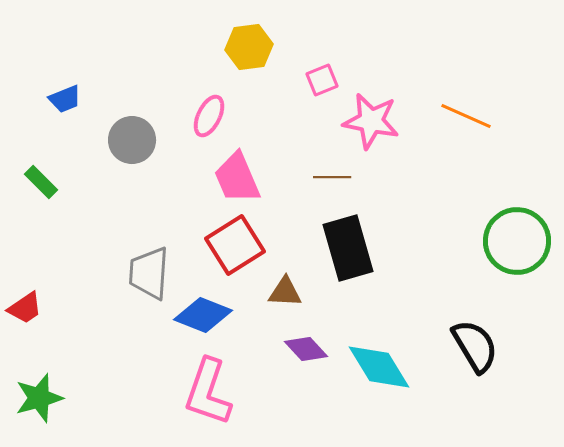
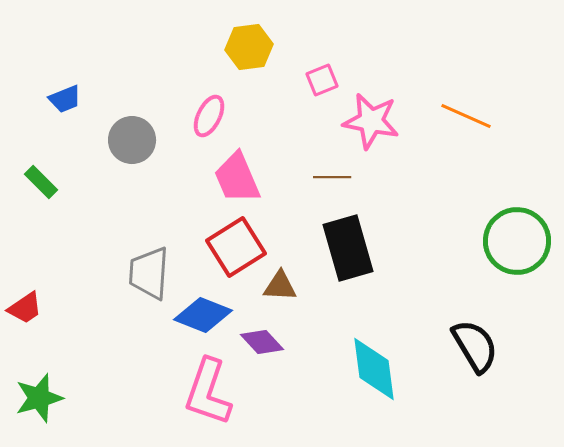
red square: moved 1 px right, 2 px down
brown triangle: moved 5 px left, 6 px up
purple diamond: moved 44 px left, 7 px up
cyan diamond: moved 5 px left, 2 px down; rotated 24 degrees clockwise
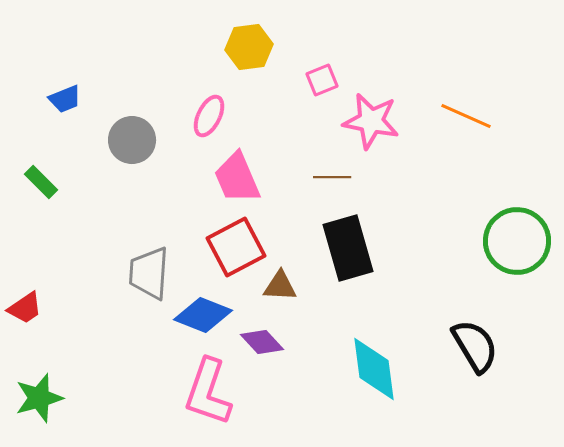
red square: rotated 4 degrees clockwise
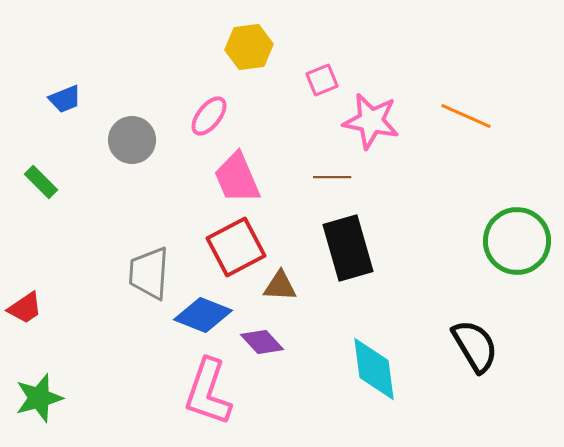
pink ellipse: rotated 12 degrees clockwise
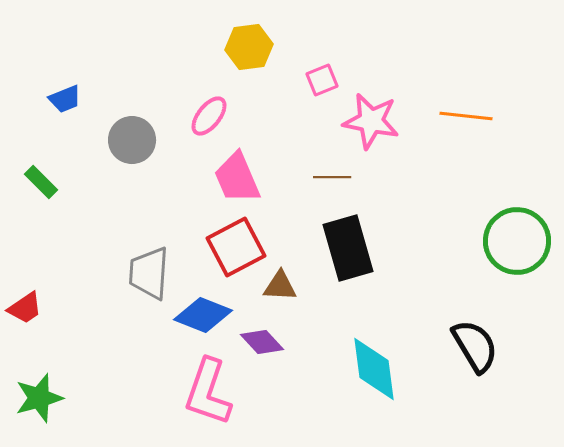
orange line: rotated 18 degrees counterclockwise
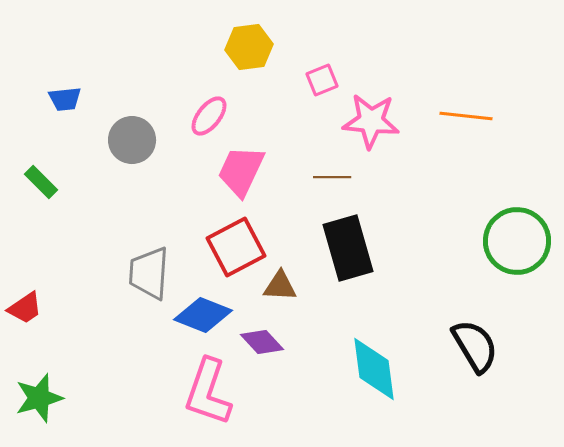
blue trapezoid: rotated 16 degrees clockwise
pink star: rotated 6 degrees counterclockwise
pink trapezoid: moved 4 px right, 7 px up; rotated 48 degrees clockwise
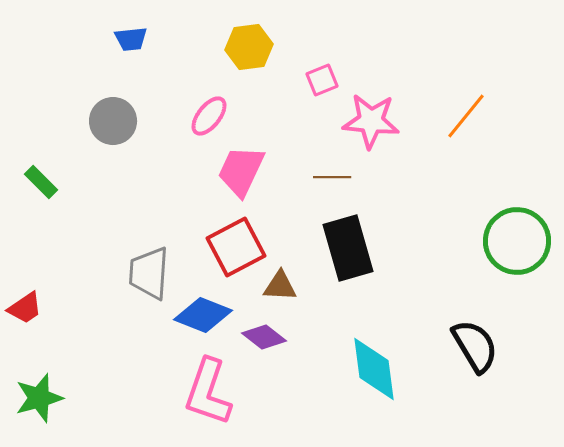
blue trapezoid: moved 66 px right, 60 px up
orange line: rotated 57 degrees counterclockwise
gray circle: moved 19 px left, 19 px up
purple diamond: moved 2 px right, 5 px up; rotated 9 degrees counterclockwise
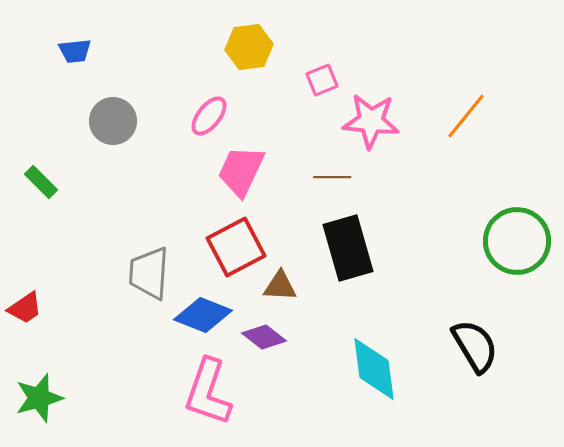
blue trapezoid: moved 56 px left, 12 px down
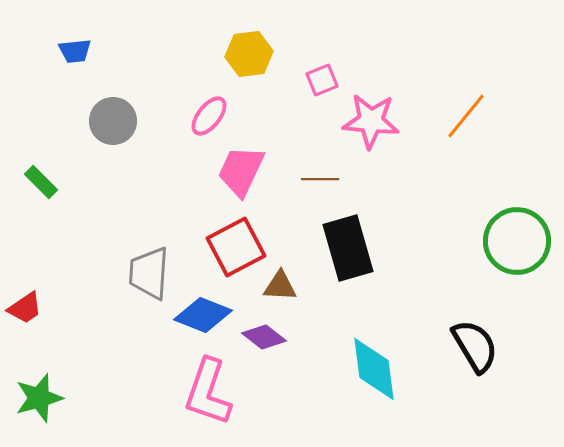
yellow hexagon: moved 7 px down
brown line: moved 12 px left, 2 px down
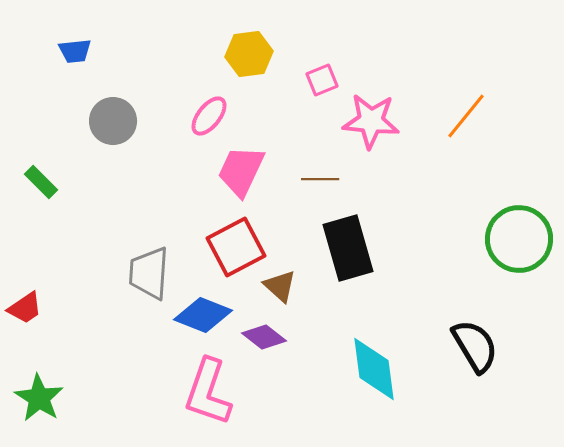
green circle: moved 2 px right, 2 px up
brown triangle: rotated 39 degrees clockwise
green star: rotated 24 degrees counterclockwise
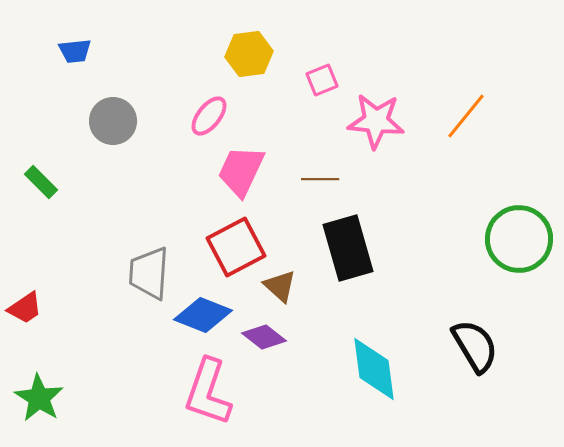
pink star: moved 5 px right
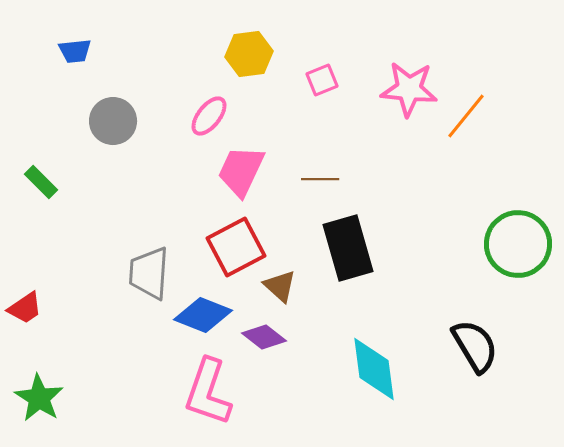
pink star: moved 33 px right, 32 px up
green circle: moved 1 px left, 5 px down
